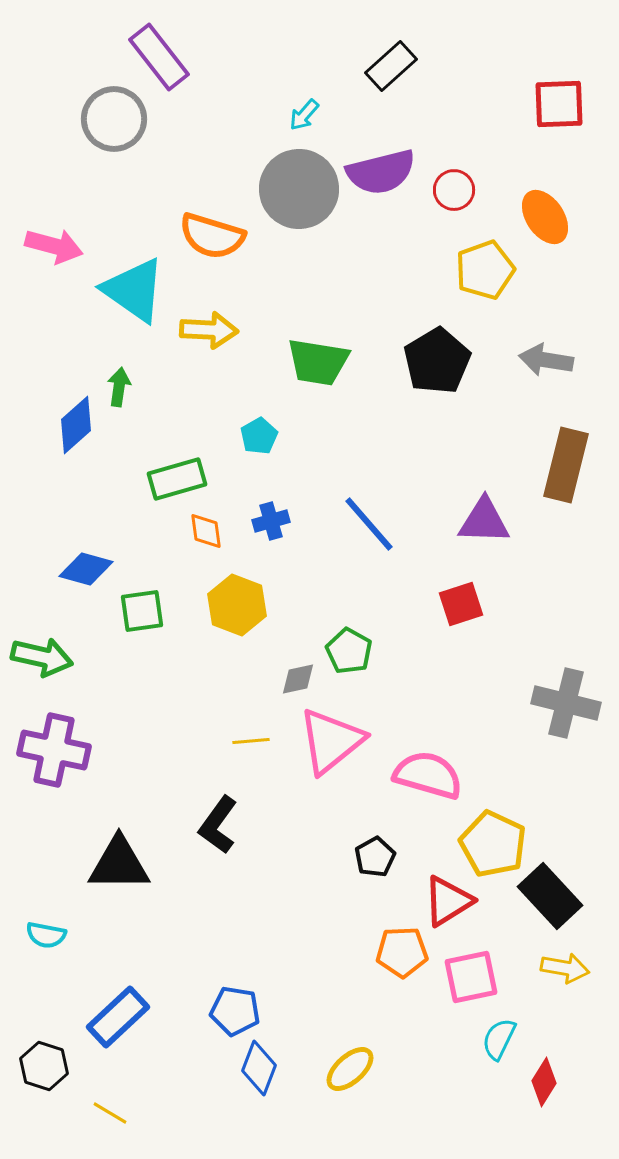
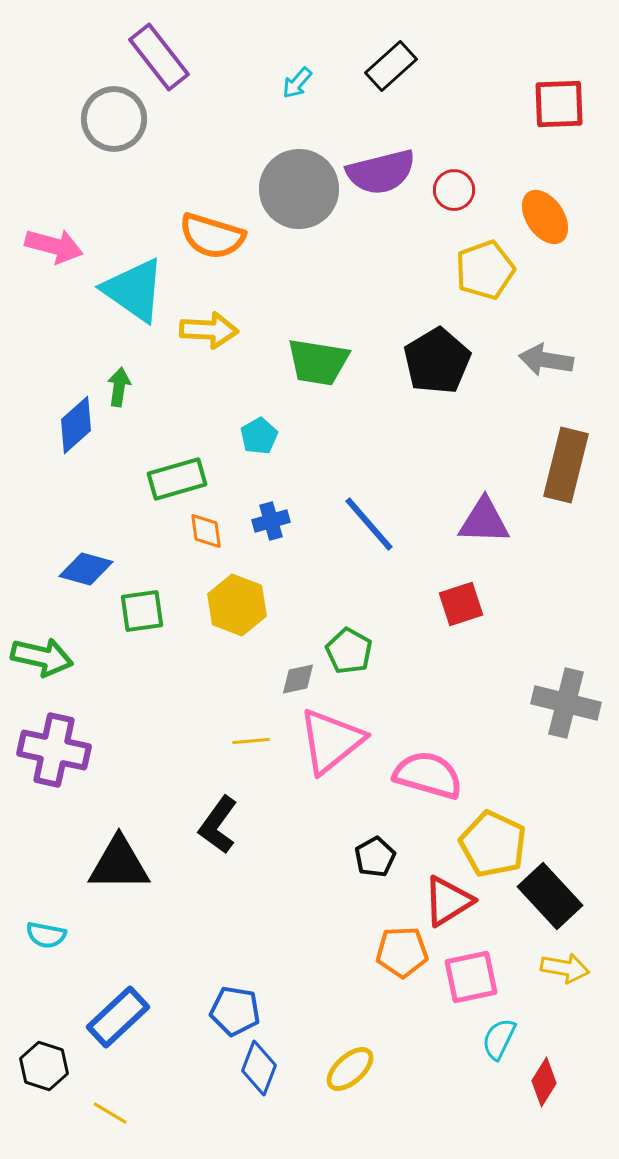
cyan arrow at (304, 115): moved 7 px left, 32 px up
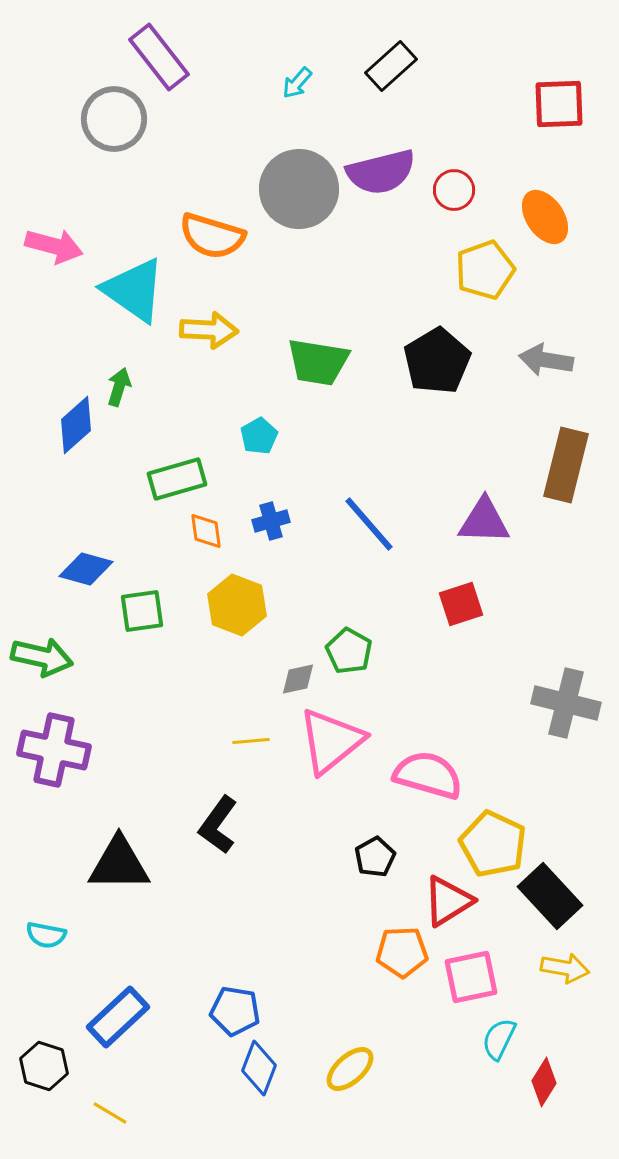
green arrow at (119, 387): rotated 9 degrees clockwise
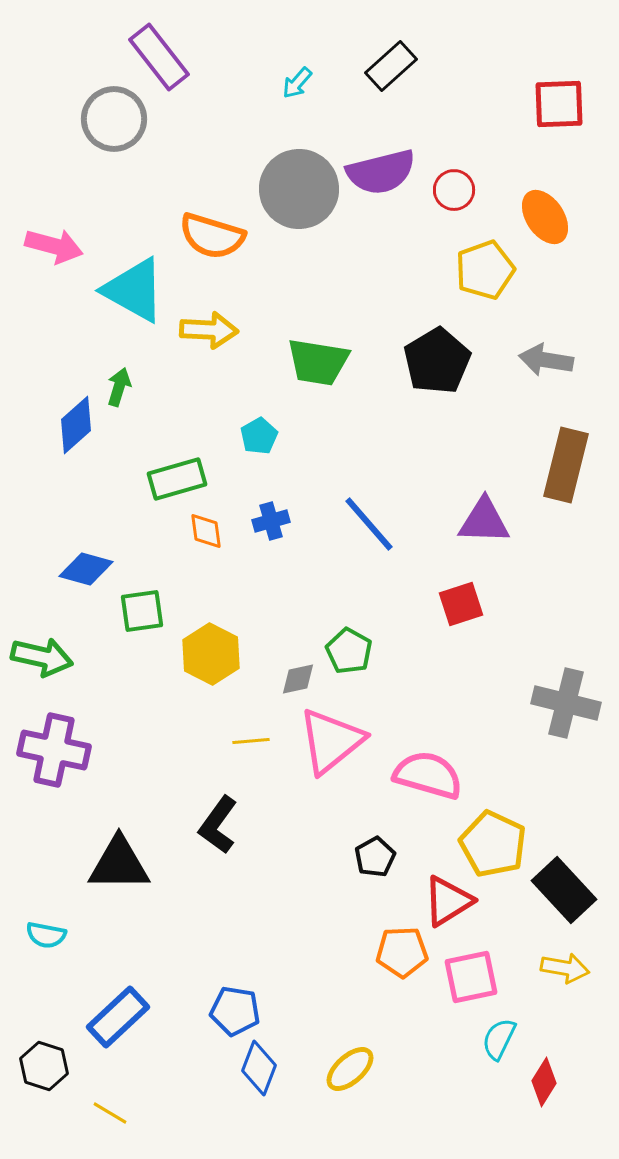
cyan triangle at (134, 290): rotated 6 degrees counterclockwise
yellow hexagon at (237, 605): moved 26 px left, 49 px down; rotated 6 degrees clockwise
black rectangle at (550, 896): moved 14 px right, 6 px up
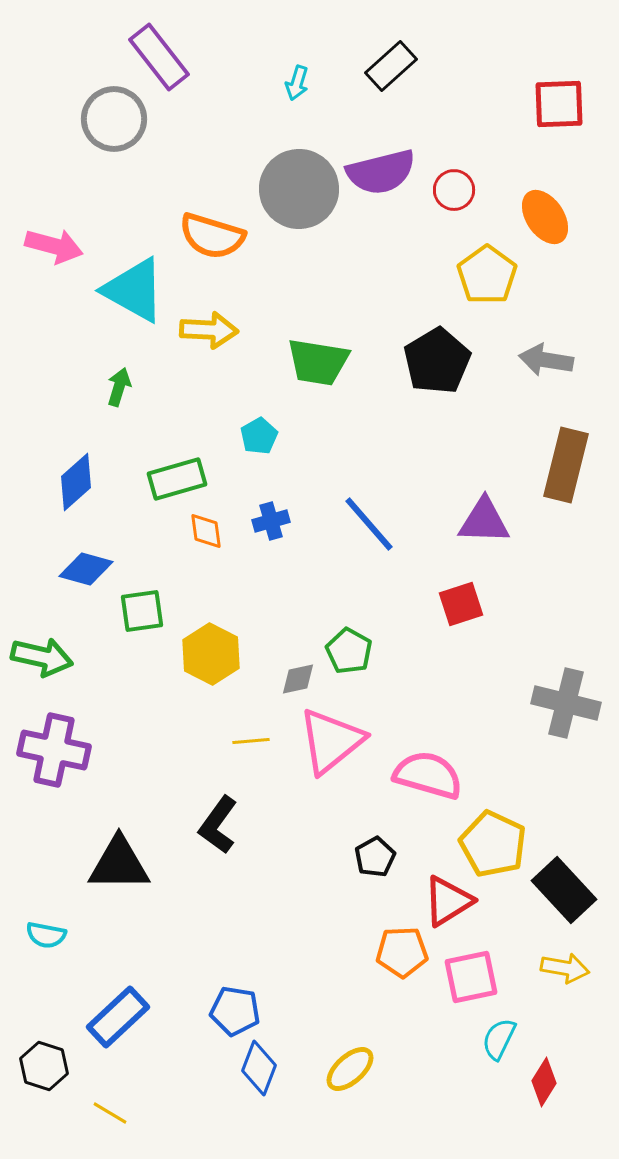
cyan arrow at (297, 83): rotated 24 degrees counterclockwise
yellow pentagon at (485, 270): moved 2 px right, 5 px down; rotated 16 degrees counterclockwise
blue diamond at (76, 425): moved 57 px down
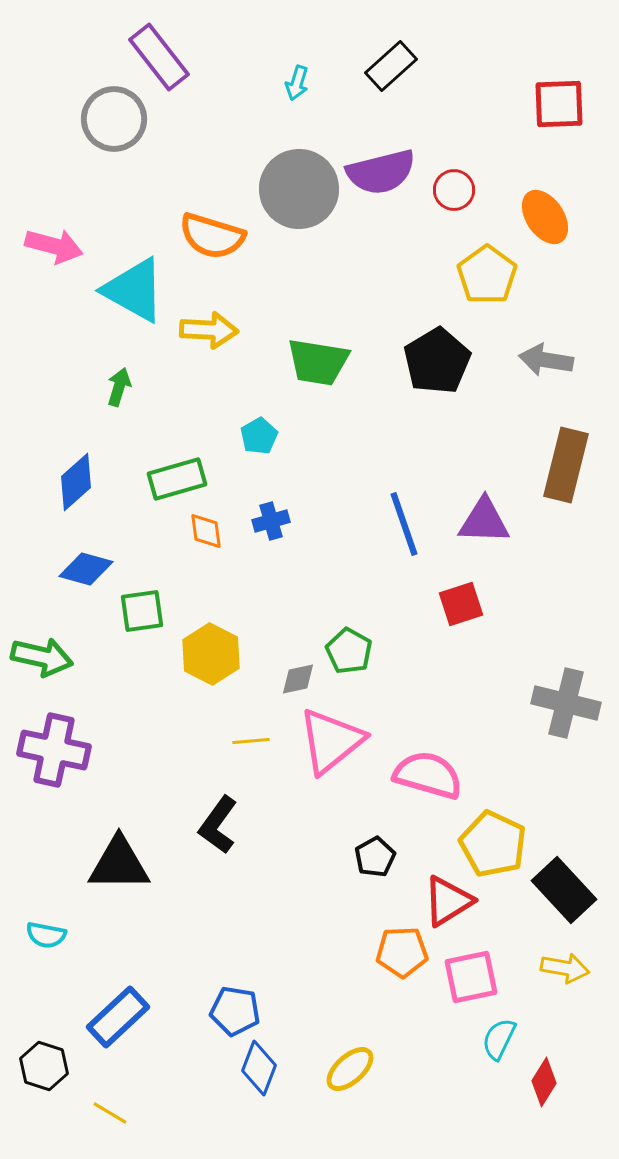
blue line at (369, 524): moved 35 px right; rotated 22 degrees clockwise
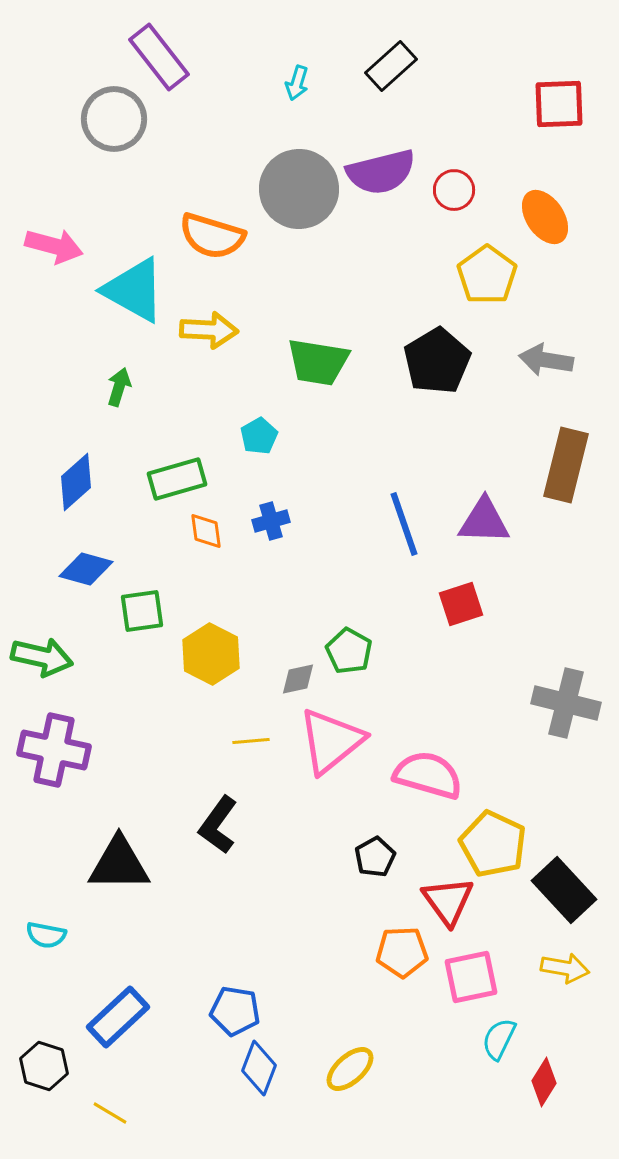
red triangle at (448, 901): rotated 34 degrees counterclockwise
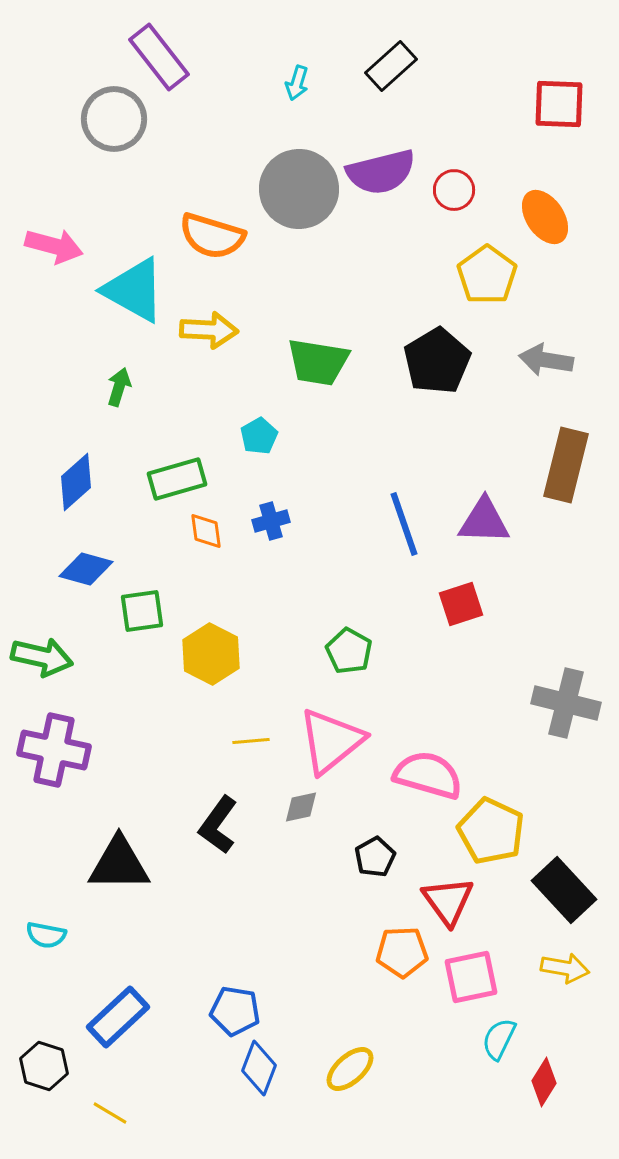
red square at (559, 104): rotated 4 degrees clockwise
gray diamond at (298, 679): moved 3 px right, 128 px down
yellow pentagon at (493, 844): moved 2 px left, 13 px up
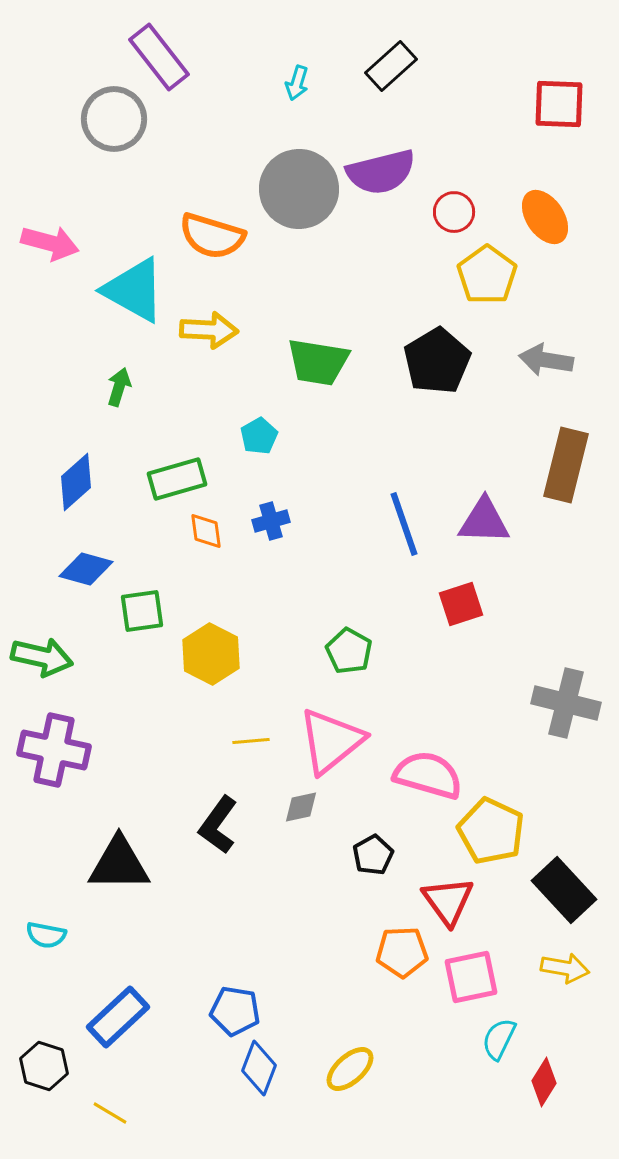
red circle at (454, 190): moved 22 px down
pink arrow at (54, 246): moved 4 px left, 3 px up
black pentagon at (375, 857): moved 2 px left, 2 px up
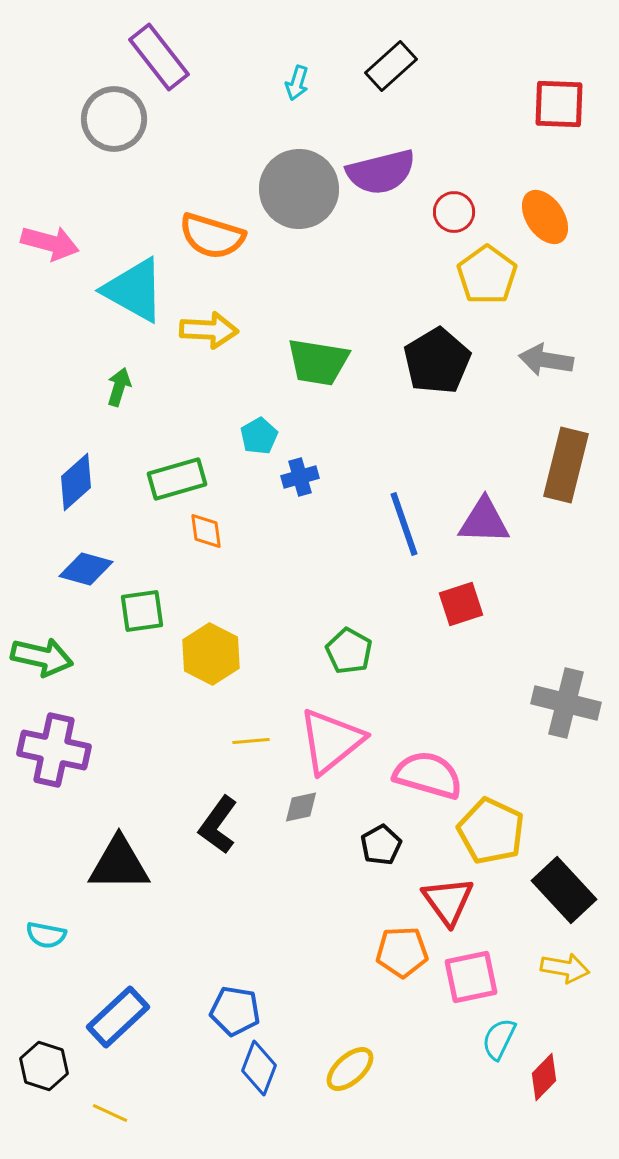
blue cross at (271, 521): moved 29 px right, 44 px up
black pentagon at (373, 855): moved 8 px right, 10 px up
red diamond at (544, 1082): moved 5 px up; rotated 12 degrees clockwise
yellow line at (110, 1113): rotated 6 degrees counterclockwise
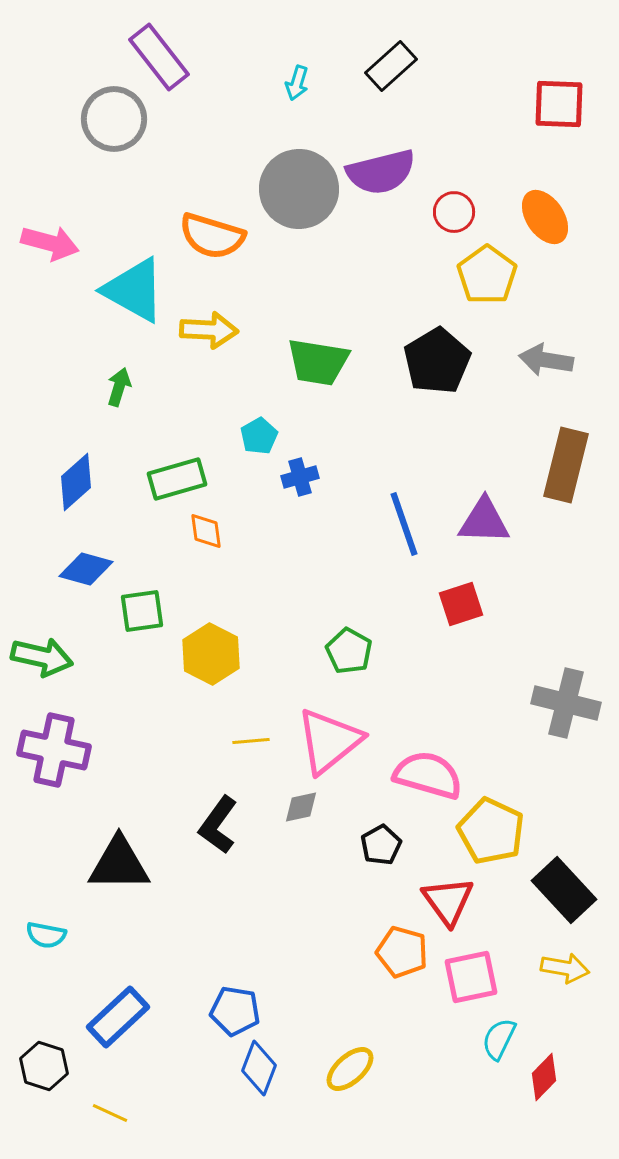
pink triangle at (331, 741): moved 2 px left
orange pentagon at (402, 952): rotated 18 degrees clockwise
